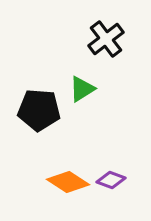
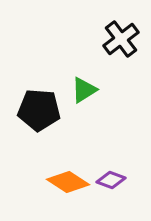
black cross: moved 15 px right
green triangle: moved 2 px right, 1 px down
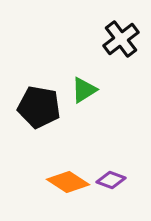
black pentagon: moved 3 px up; rotated 6 degrees clockwise
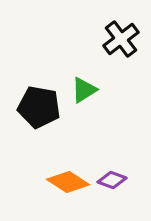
purple diamond: moved 1 px right
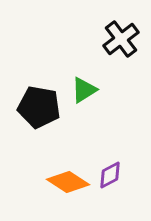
purple diamond: moved 2 px left, 5 px up; rotated 48 degrees counterclockwise
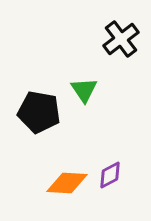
green triangle: rotated 32 degrees counterclockwise
black pentagon: moved 5 px down
orange diamond: moved 1 px left, 1 px down; rotated 30 degrees counterclockwise
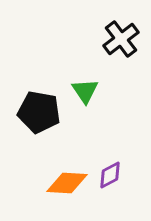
green triangle: moved 1 px right, 1 px down
